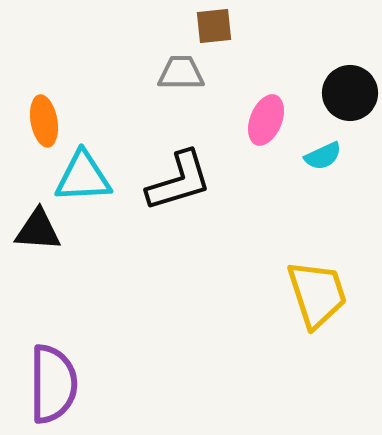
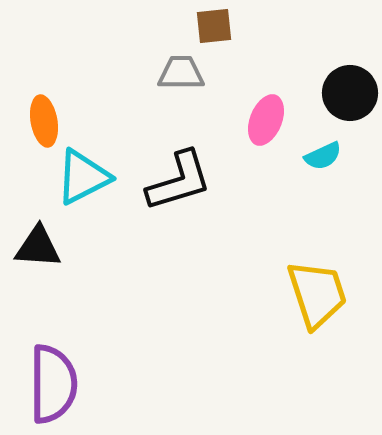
cyan triangle: rotated 24 degrees counterclockwise
black triangle: moved 17 px down
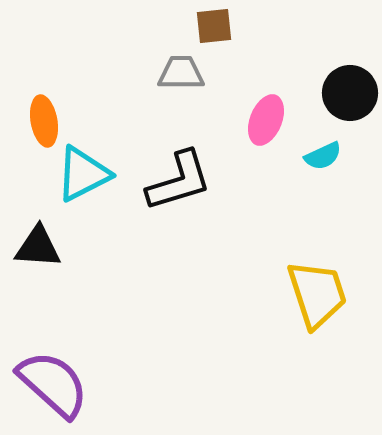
cyan triangle: moved 3 px up
purple semicircle: rotated 48 degrees counterclockwise
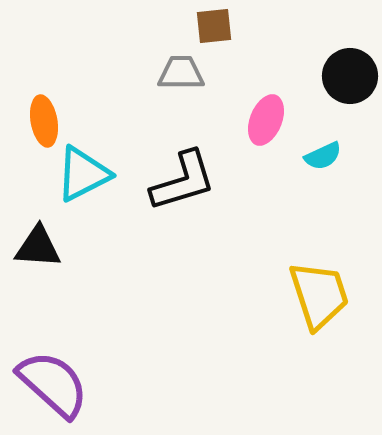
black circle: moved 17 px up
black L-shape: moved 4 px right
yellow trapezoid: moved 2 px right, 1 px down
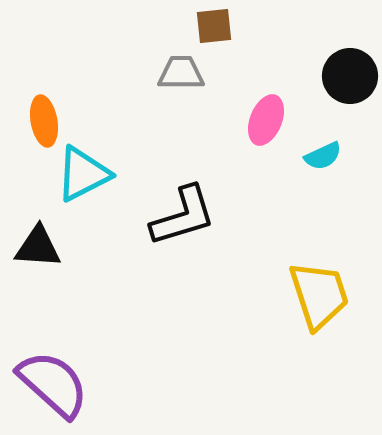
black L-shape: moved 35 px down
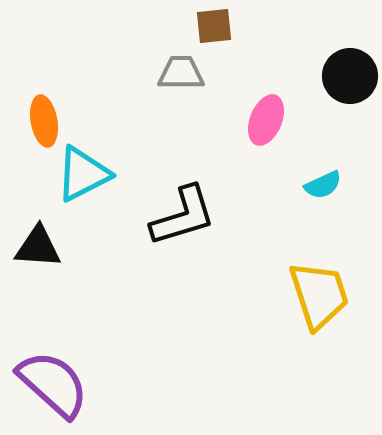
cyan semicircle: moved 29 px down
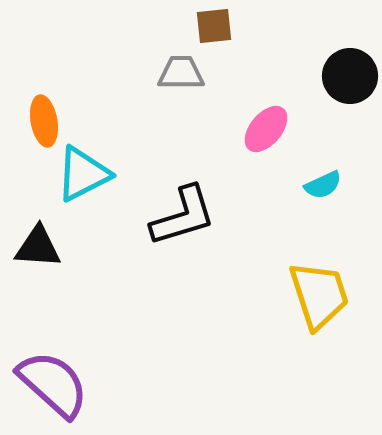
pink ellipse: moved 9 px down; rotated 18 degrees clockwise
